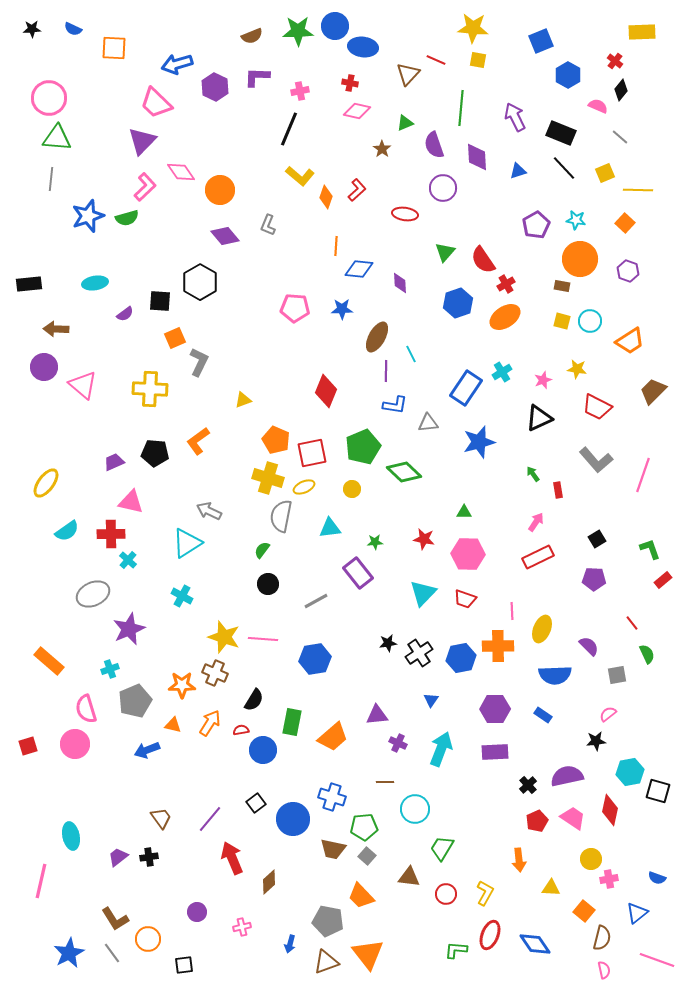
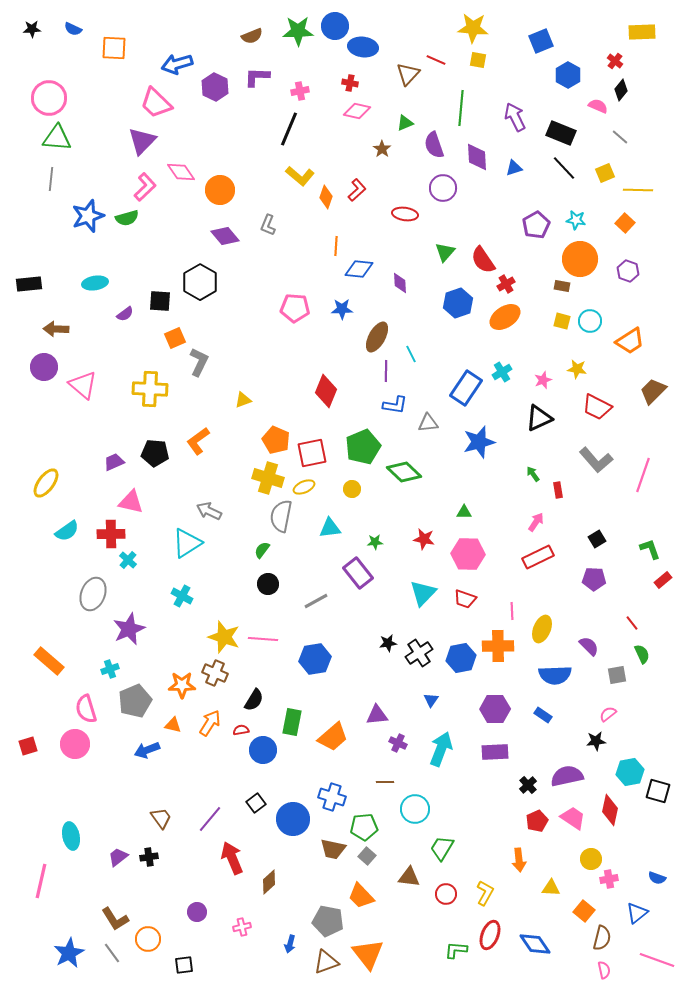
blue triangle at (518, 171): moved 4 px left, 3 px up
gray ellipse at (93, 594): rotated 44 degrees counterclockwise
green semicircle at (647, 654): moved 5 px left
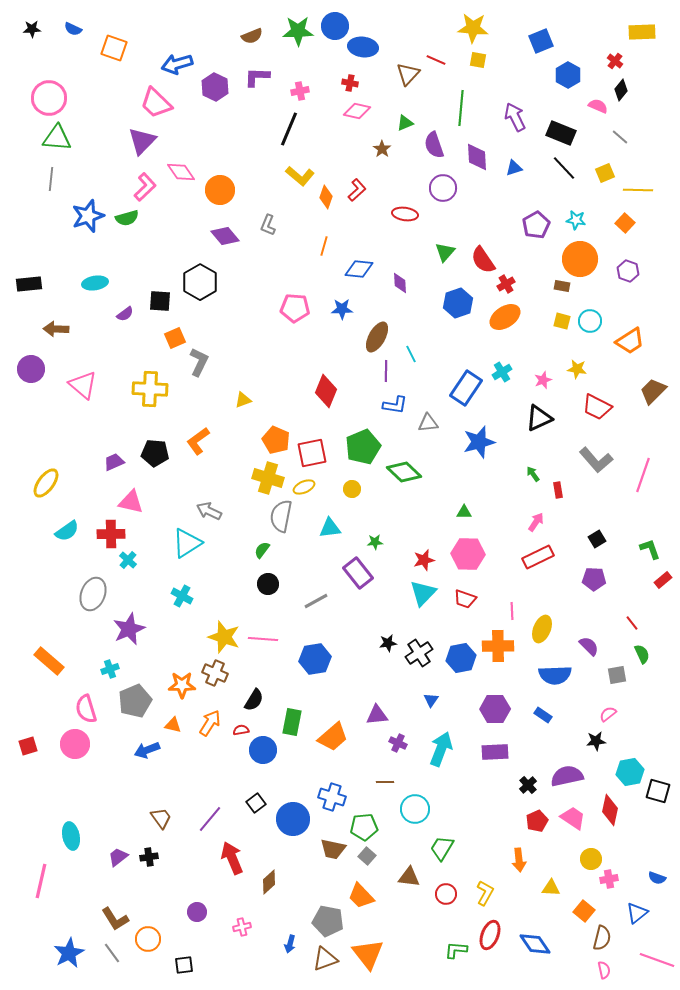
orange square at (114, 48): rotated 16 degrees clockwise
orange line at (336, 246): moved 12 px left; rotated 12 degrees clockwise
purple circle at (44, 367): moved 13 px left, 2 px down
red star at (424, 539): moved 21 px down; rotated 25 degrees counterclockwise
brown triangle at (326, 962): moved 1 px left, 3 px up
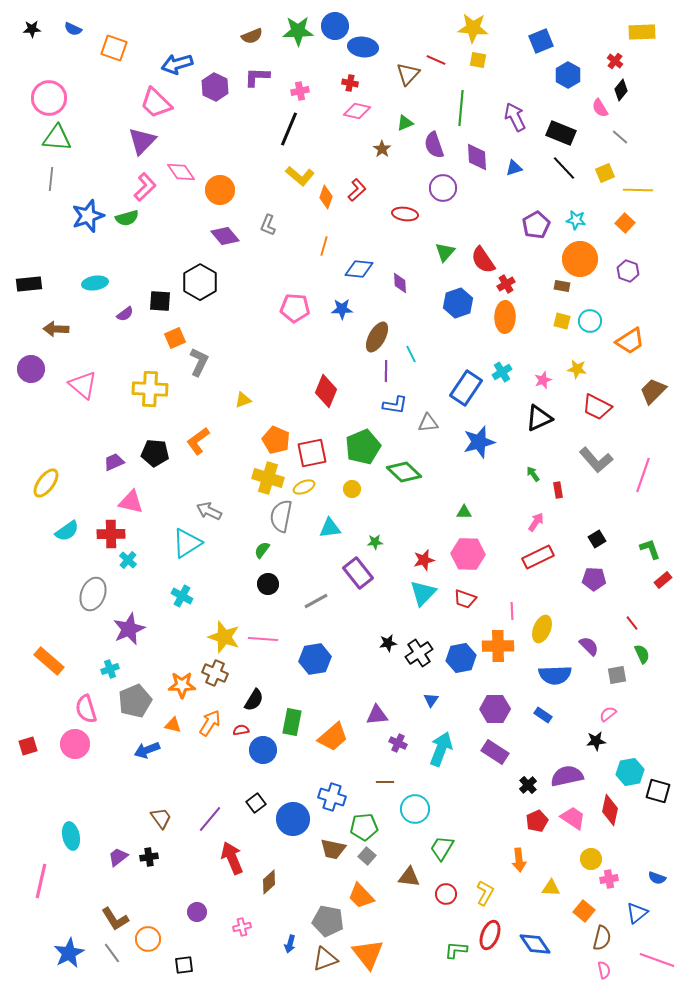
pink semicircle at (598, 106): moved 2 px right, 2 px down; rotated 144 degrees counterclockwise
orange ellipse at (505, 317): rotated 56 degrees counterclockwise
purple rectangle at (495, 752): rotated 36 degrees clockwise
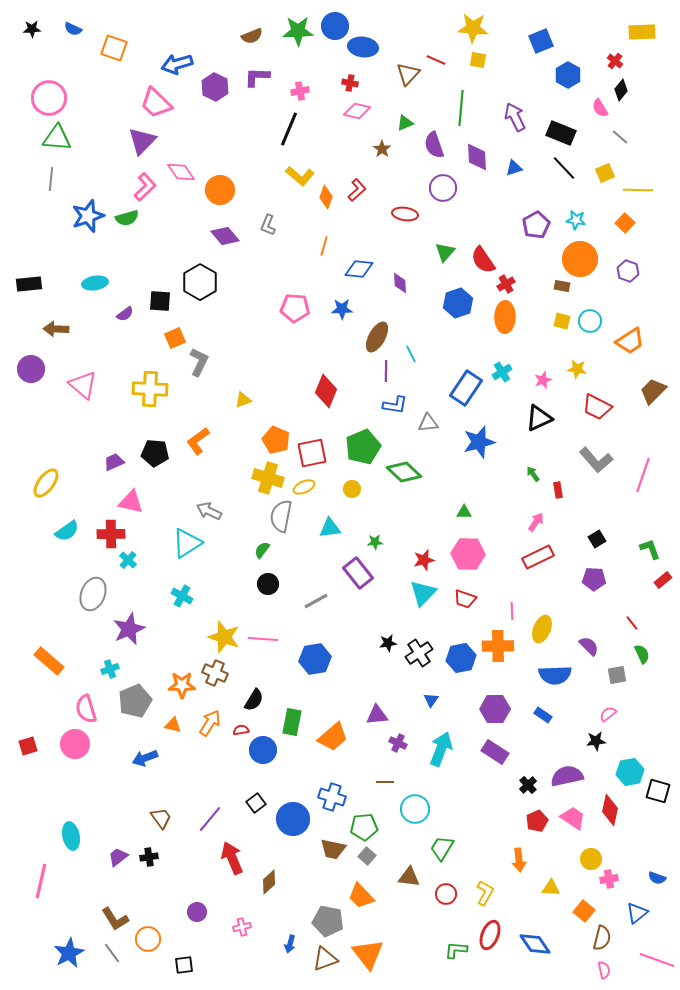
blue arrow at (147, 750): moved 2 px left, 8 px down
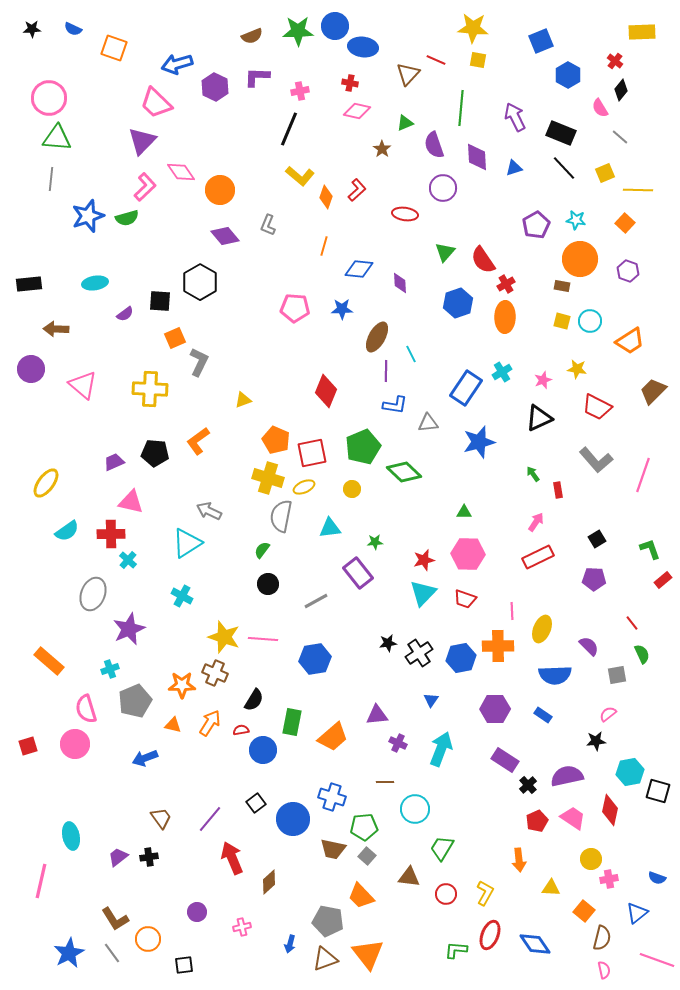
purple rectangle at (495, 752): moved 10 px right, 8 px down
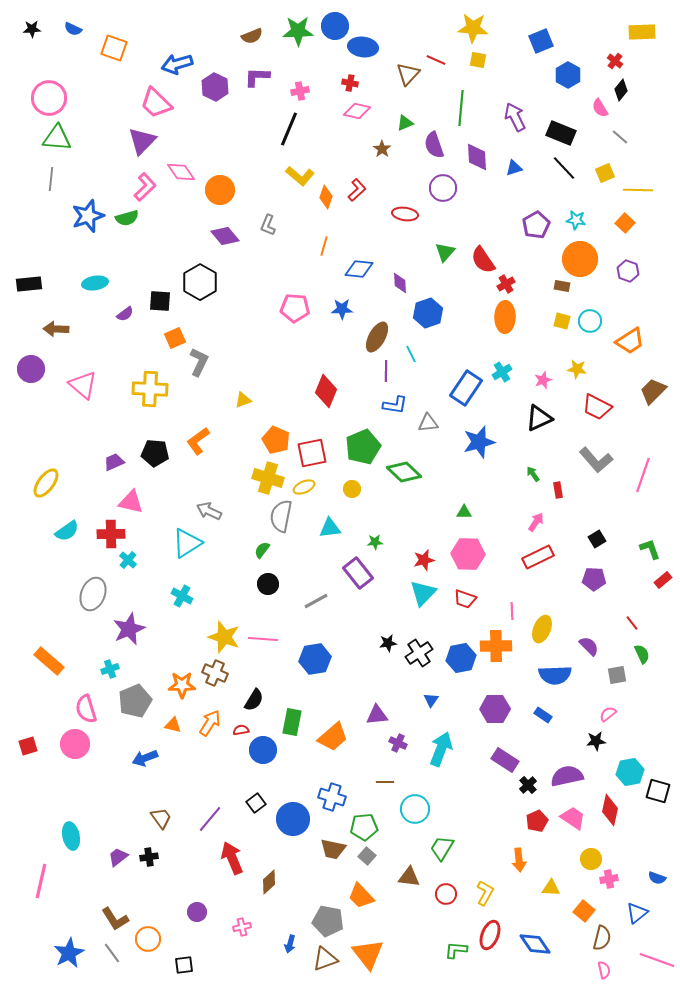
blue hexagon at (458, 303): moved 30 px left, 10 px down
orange cross at (498, 646): moved 2 px left
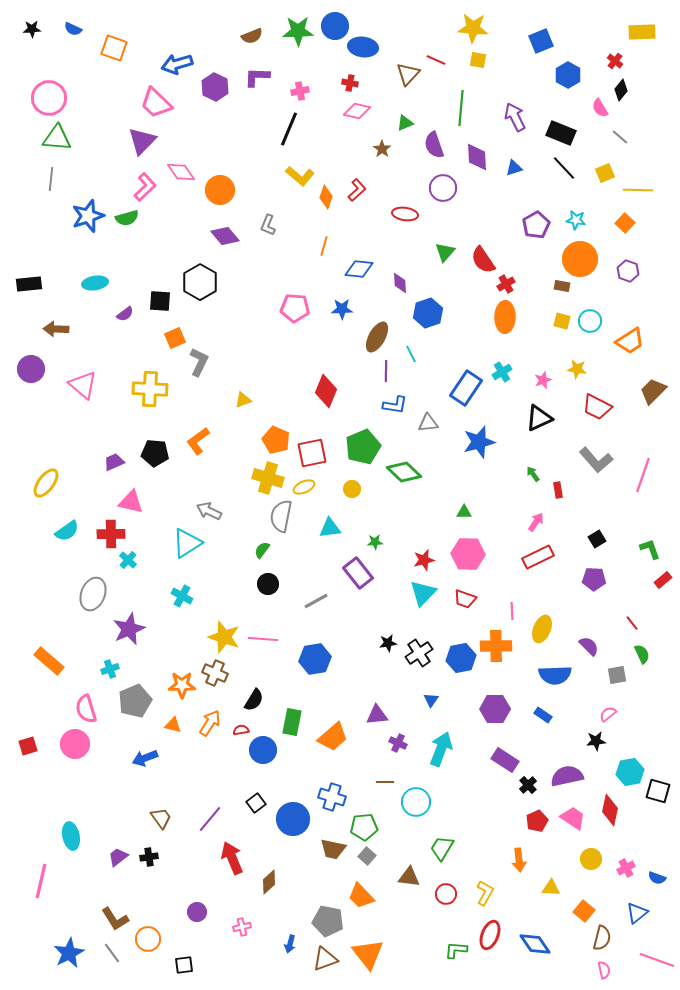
cyan circle at (415, 809): moved 1 px right, 7 px up
pink cross at (609, 879): moved 17 px right, 11 px up; rotated 18 degrees counterclockwise
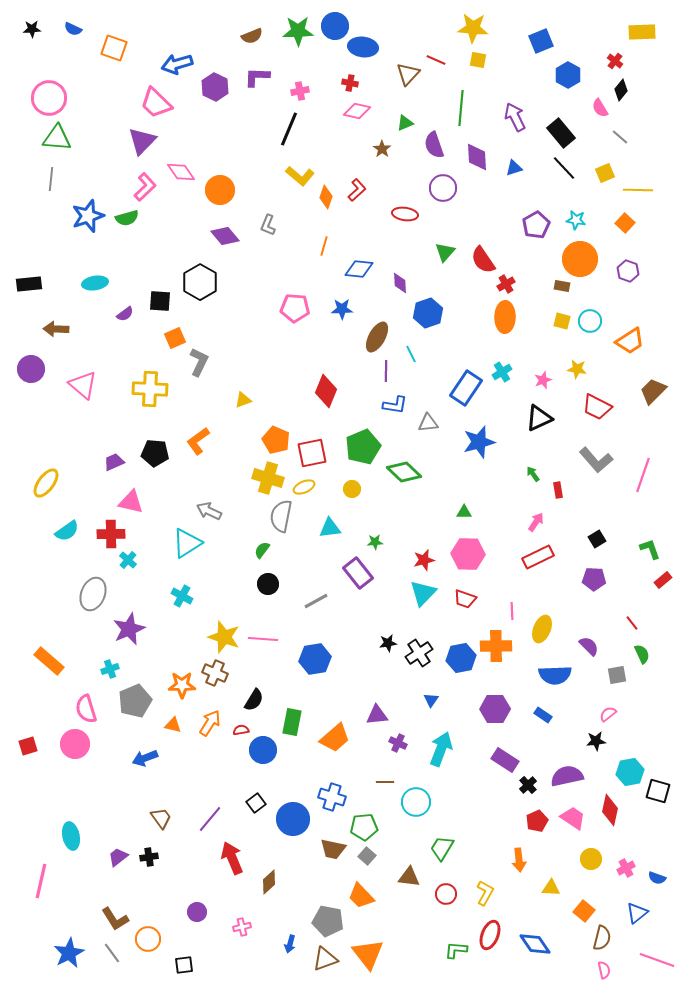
black rectangle at (561, 133): rotated 28 degrees clockwise
orange trapezoid at (333, 737): moved 2 px right, 1 px down
